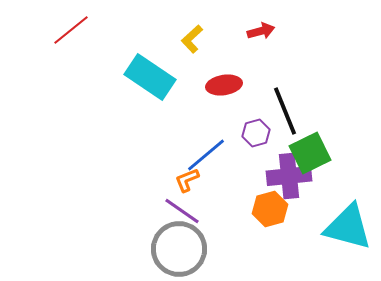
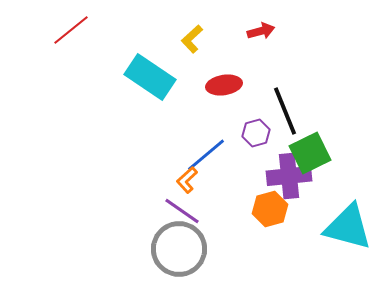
orange L-shape: rotated 20 degrees counterclockwise
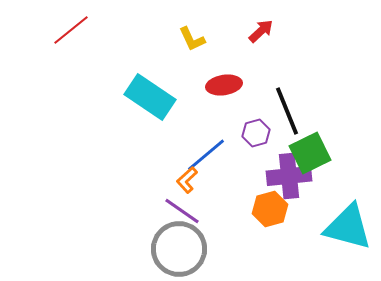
red arrow: rotated 28 degrees counterclockwise
yellow L-shape: rotated 72 degrees counterclockwise
cyan rectangle: moved 20 px down
black line: moved 2 px right
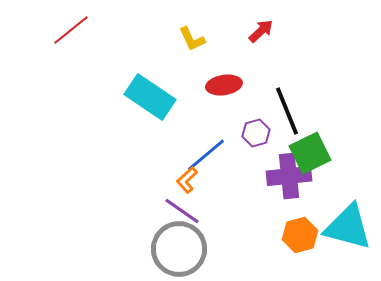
orange hexagon: moved 30 px right, 26 px down
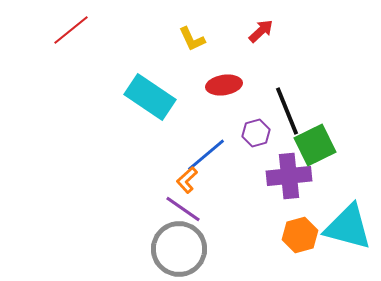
green square: moved 5 px right, 8 px up
purple line: moved 1 px right, 2 px up
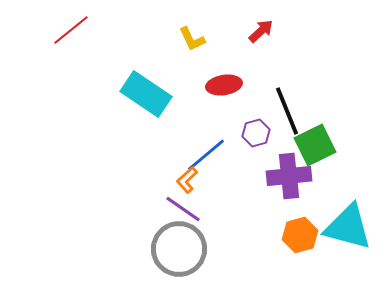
cyan rectangle: moved 4 px left, 3 px up
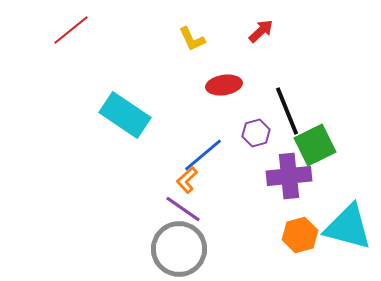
cyan rectangle: moved 21 px left, 21 px down
blue line: moved 3 px left
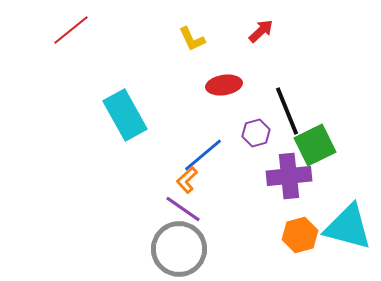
cyan rectangle: rotated 27 degrees clockwise
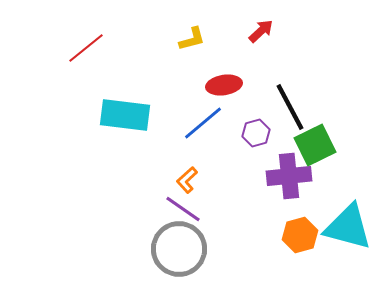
red line: moved 15 px right, 18 px down
yellow L-shape: rotated 80 degrees counterclockwise
black line: moved 3 px right, 4 px up; rotated 6 degrees counterclockwise
cyan rectangle: rotated 54 degrees counterclockwise
blue line: moved 32 px up
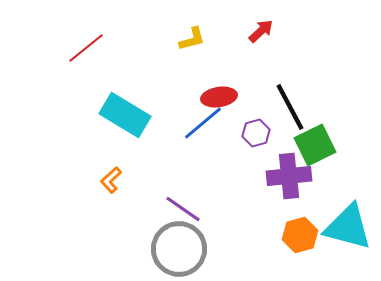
red ellipse: moved 5 px left, 12 px down
cyan rectangle: rotated 24 degrees clockwise
orange L-shape: moved 76 px left
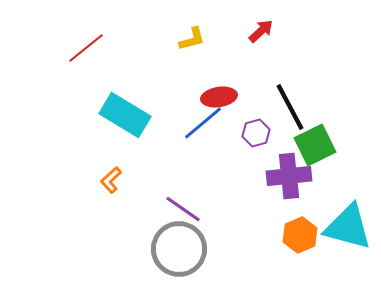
orange hexagon: rotated 8 degrees counterclockwise
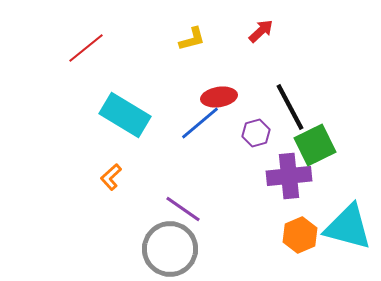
blue line: moved 3 px left
orange L-shape: moved 3 px up
gray circle: moved 9 px left
